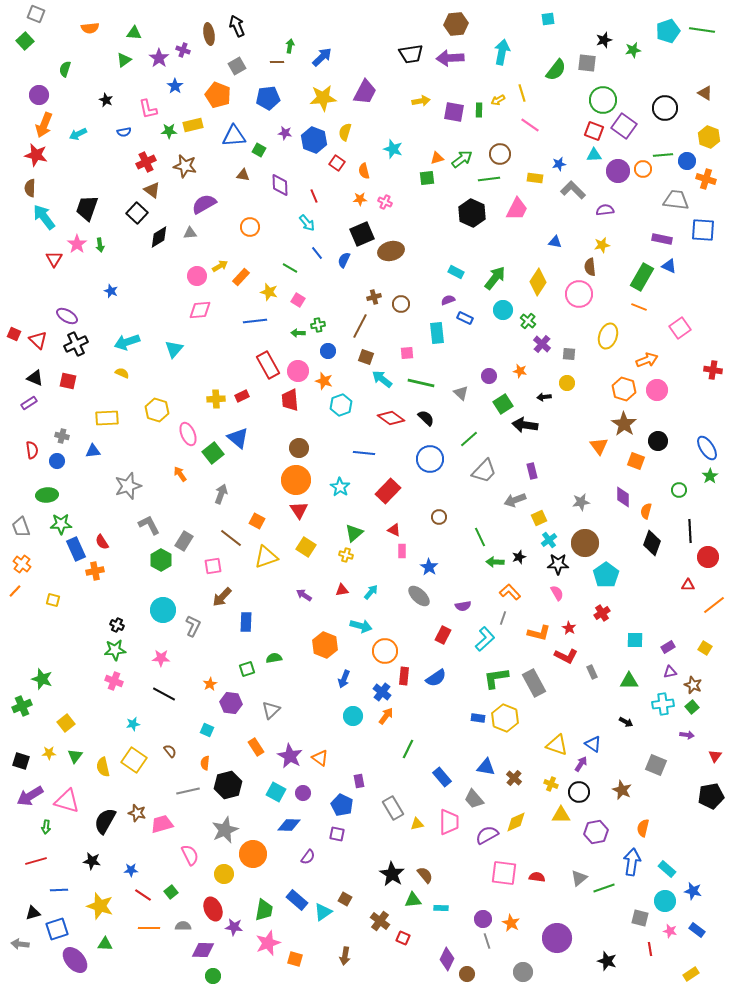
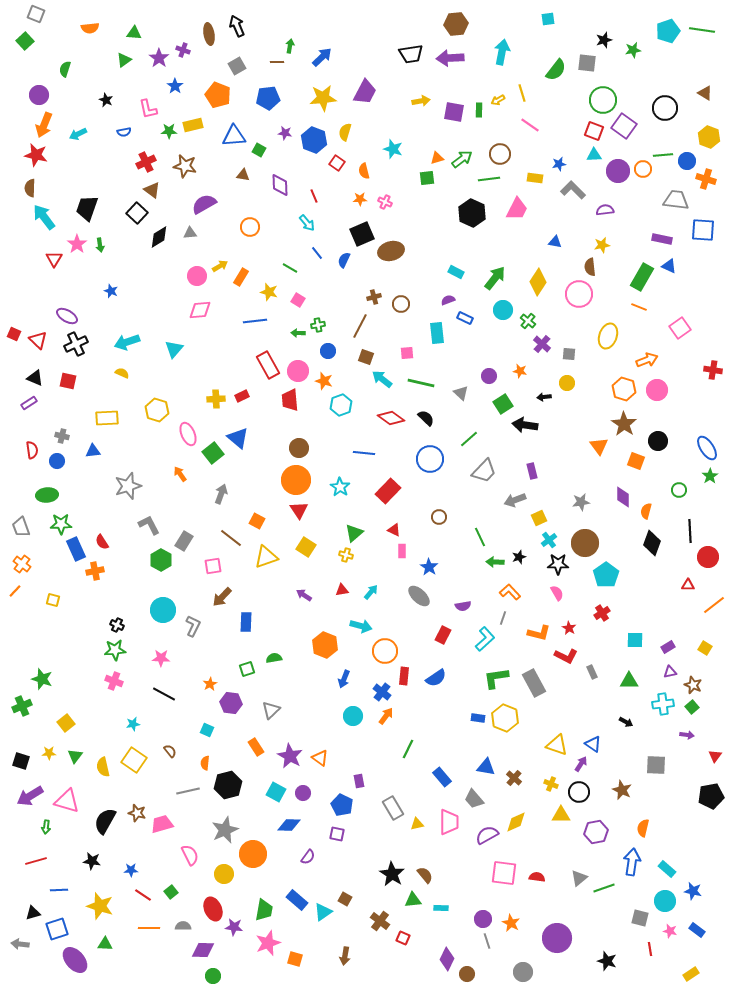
orange rectangle at (241, 277): rotated 12 degrees counterclockwise
gray square at (656, 765): rotated 20 degrees counterclockwise
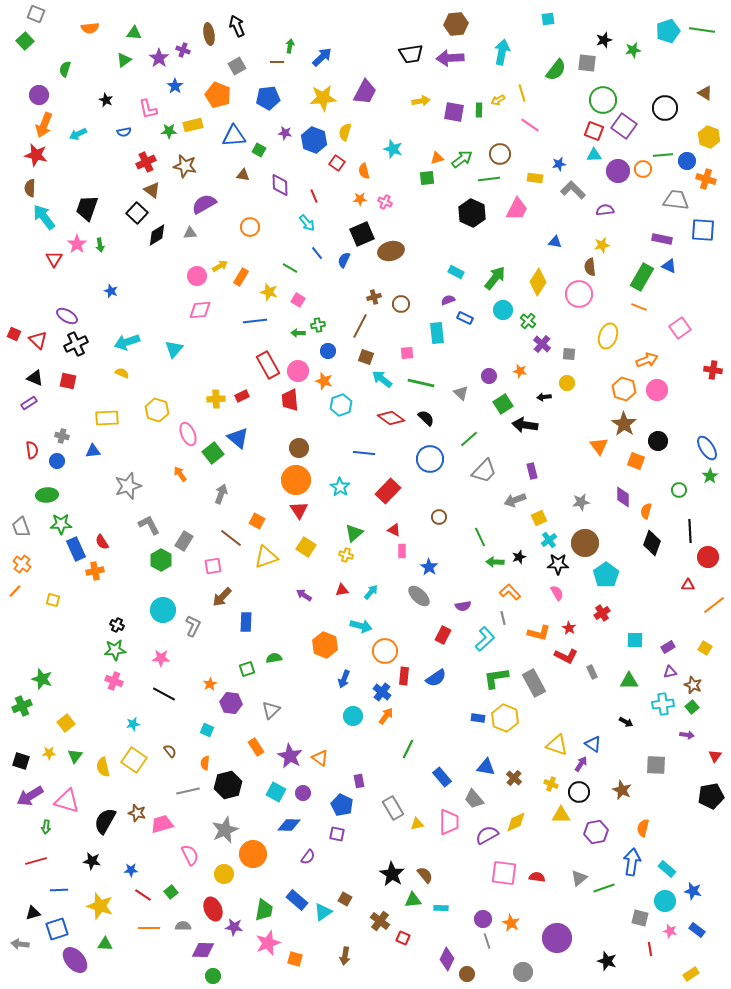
black diamond at (159, 237): moved 2 px left, 2 px up
gray line at (503, 618): rotated 32 degrees counterclockwise
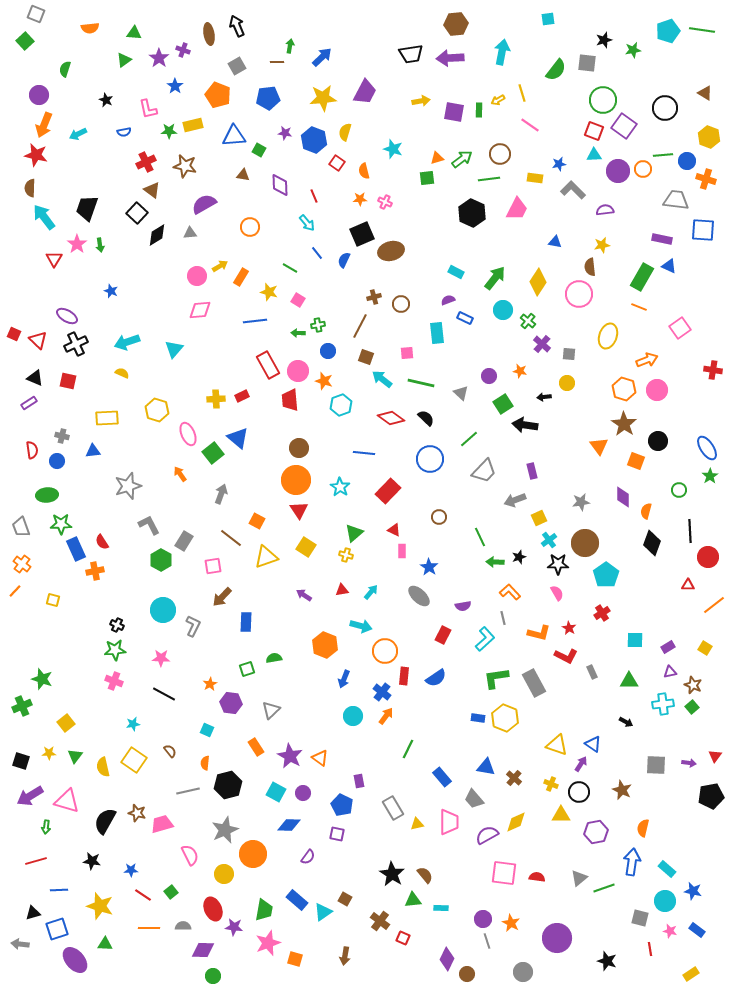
purple arrow at (687, 735): moved 2 px right, 28 px down
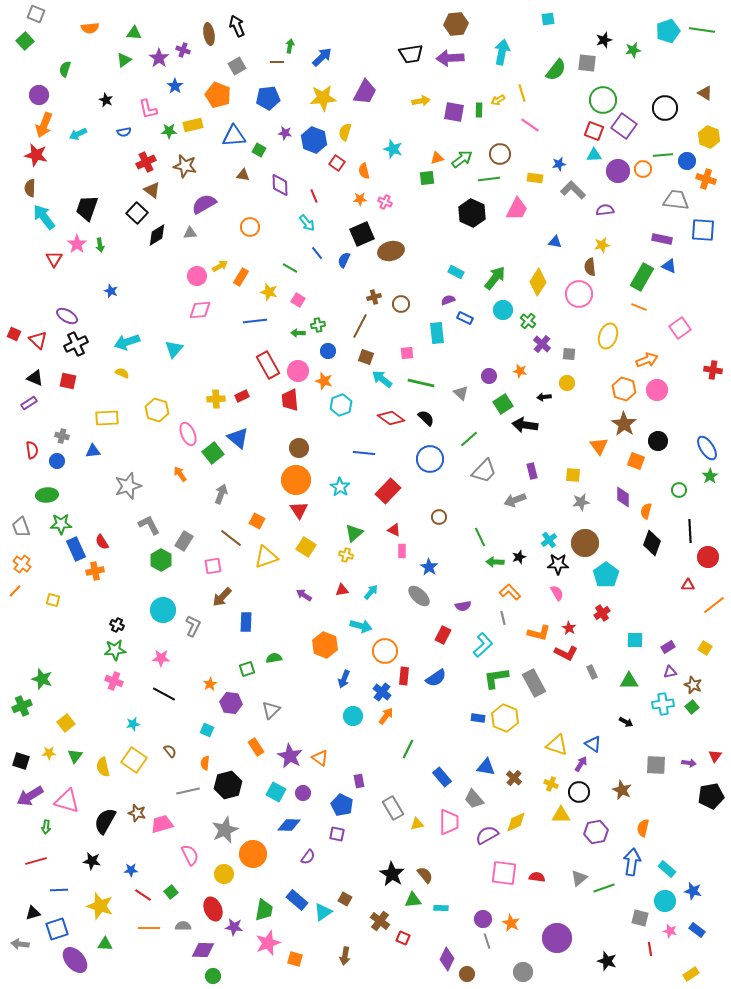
yellow square at (539, 518): moved 34 px right, 43 px up; rotated 28 degrees clockwise
cyan L-shape at (485, 639): moved 2 px left, 6 px down
red L-shape at (566, 656): moved 3 px up
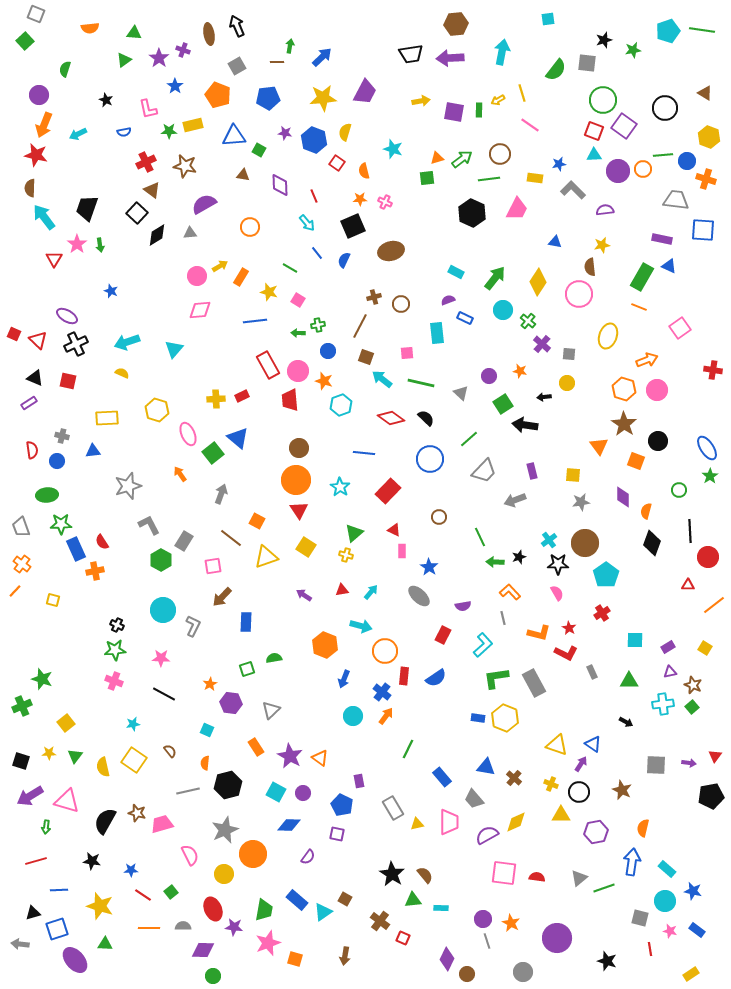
black square at (362, 234): moved 9 px left, 8 px up
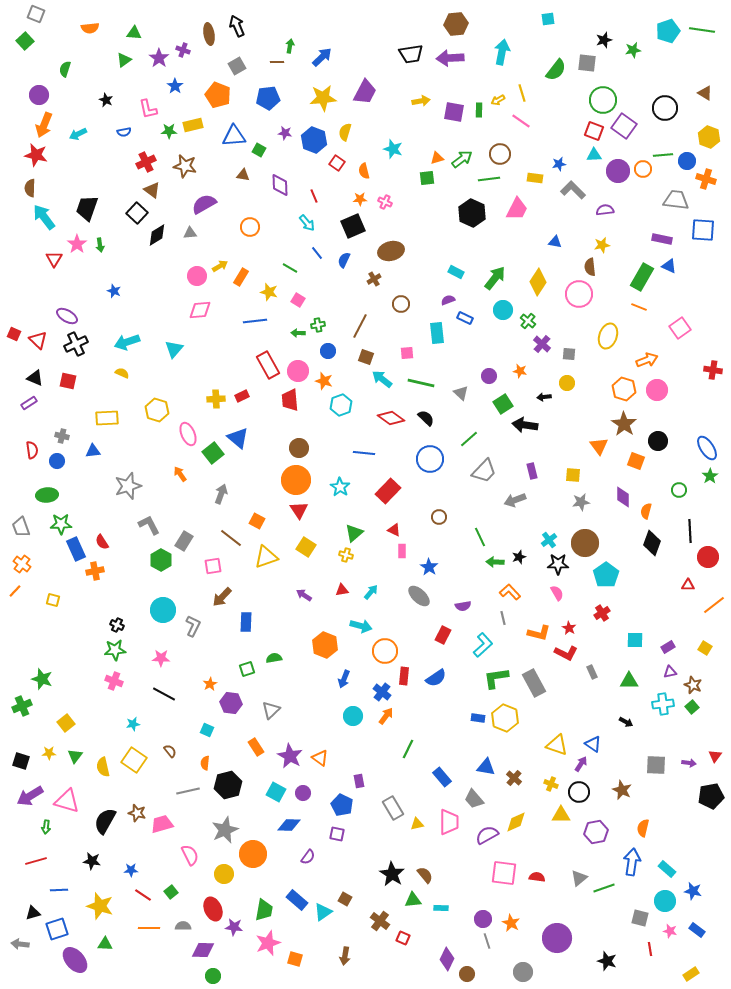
pink line at (530, 125): moved 9 px left, 4 px up
blue star at (111, 291): moved 3 px right
brown cross at (374, 297): moved 18 px up; rotated 16 degrees counterclockwise
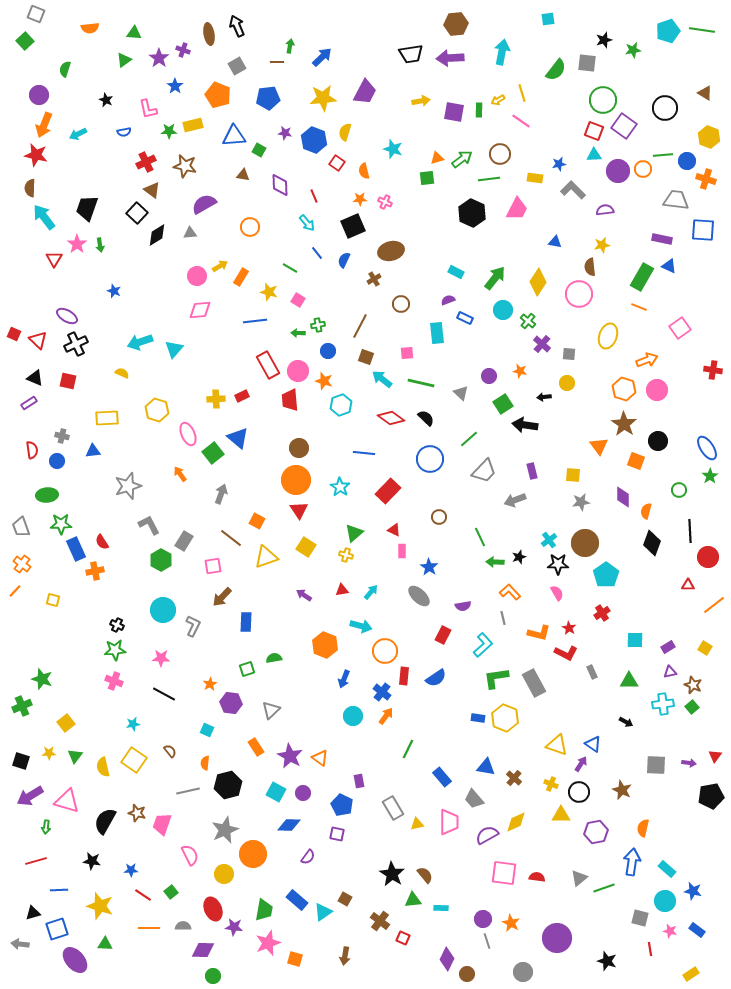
cyan arrow at (127, 342): moved 13 px right
pink trapezoid at (162, 824): rotated 55 degrees counterclockwise
